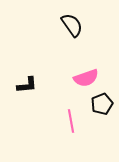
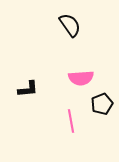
black semicircle: moved 2 px left
pink semicircle: moved 5 px left; rotated 15 degrees clockwise
black L-shape: moved 1 px right, 4 px down
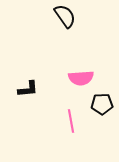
black semicircle: moved 5 px left, 9 px up
black pentagon: rotated 20 degrees clockwise
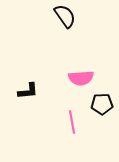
black L-shape: moved 2 px down
pink line: moved 1 px right, 1 px down
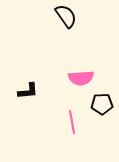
black semicircle: moved 1 px right
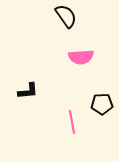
pink semicircle: moved 21 px up
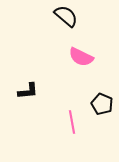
black semicircle: rotated 15 degrees counterclockwise
pink semicircle: rotated 30 degrees clockwise
black pentagon: rotated 25 degrees clockwise
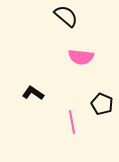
pink semicircle: rotated 20 degrees counterclockwise
black L-shape: moved 5 px right, 2 px down; rotated 140 degrees counterclockwise
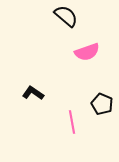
pink semicircle: moved 6 px right, 5 px up; rotated 25 degrees counterclockwise
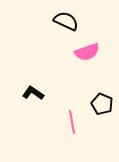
black semicircle: moved 5 px down; rotated 15 degrees counterclockwise
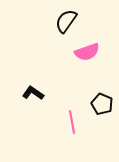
black semicircle: rotated 80 degrees counterclockwise
